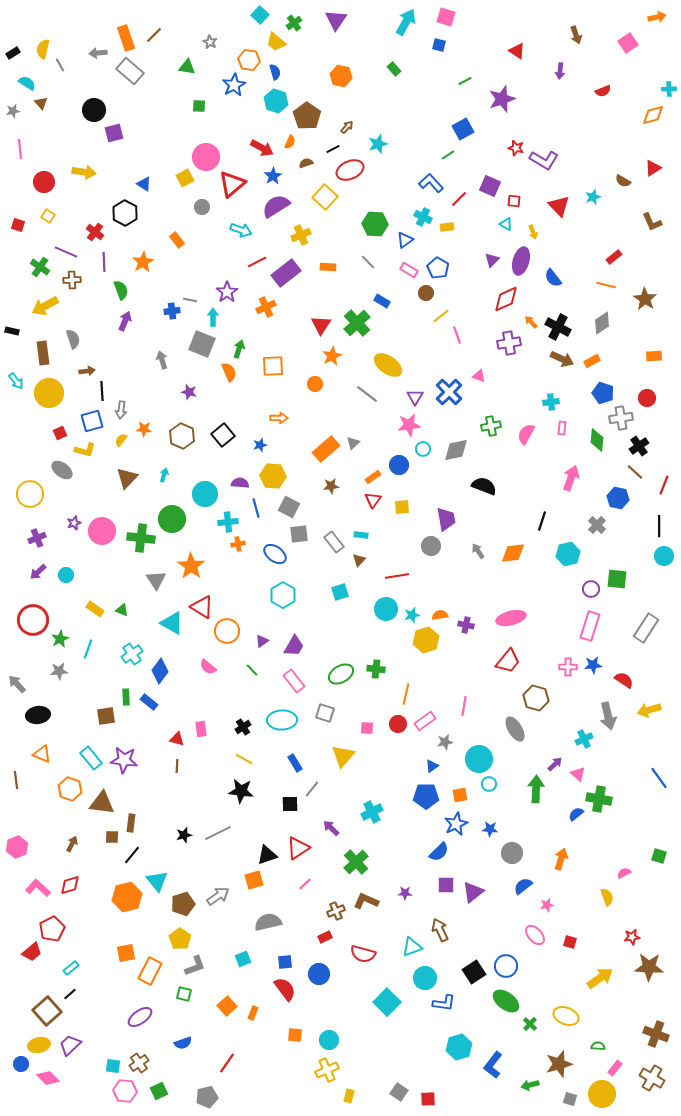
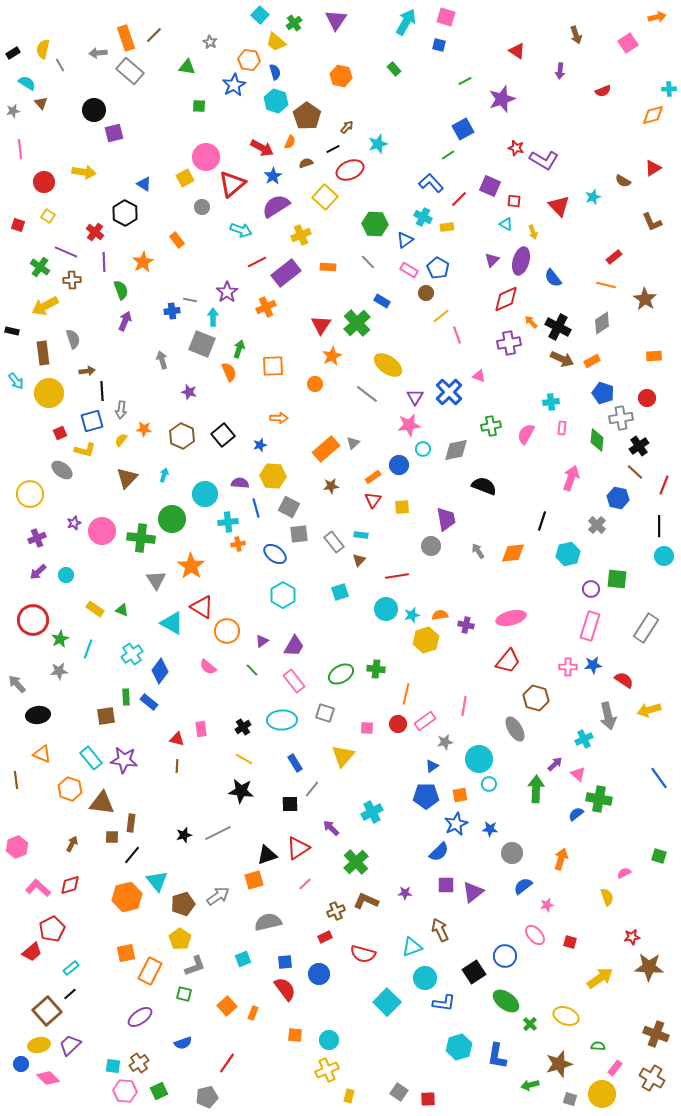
blue circle at (506, 966): moved 1 px left, 10 px up
blue L-shape at (493, 1065): moved 4 px right, 9 px up; rotated 28 degrees counterclockwise
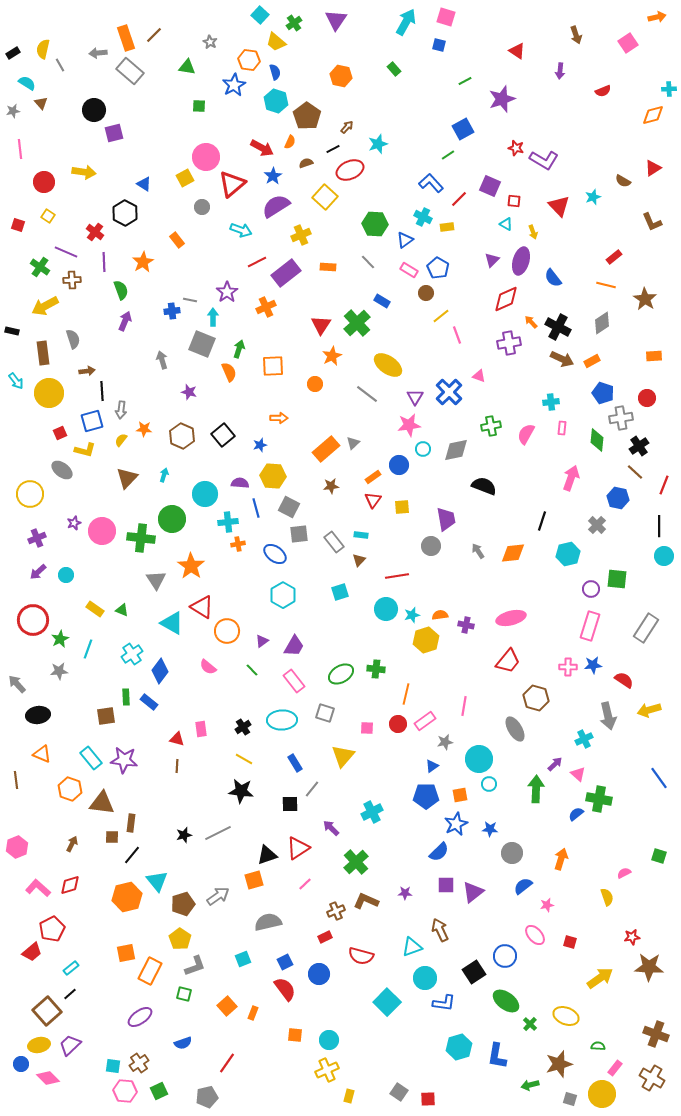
red semicircle at (363, 954): moved 2 px left, 2 px down
blue square at (285, 962): rotated 21 degrees counterclockwise
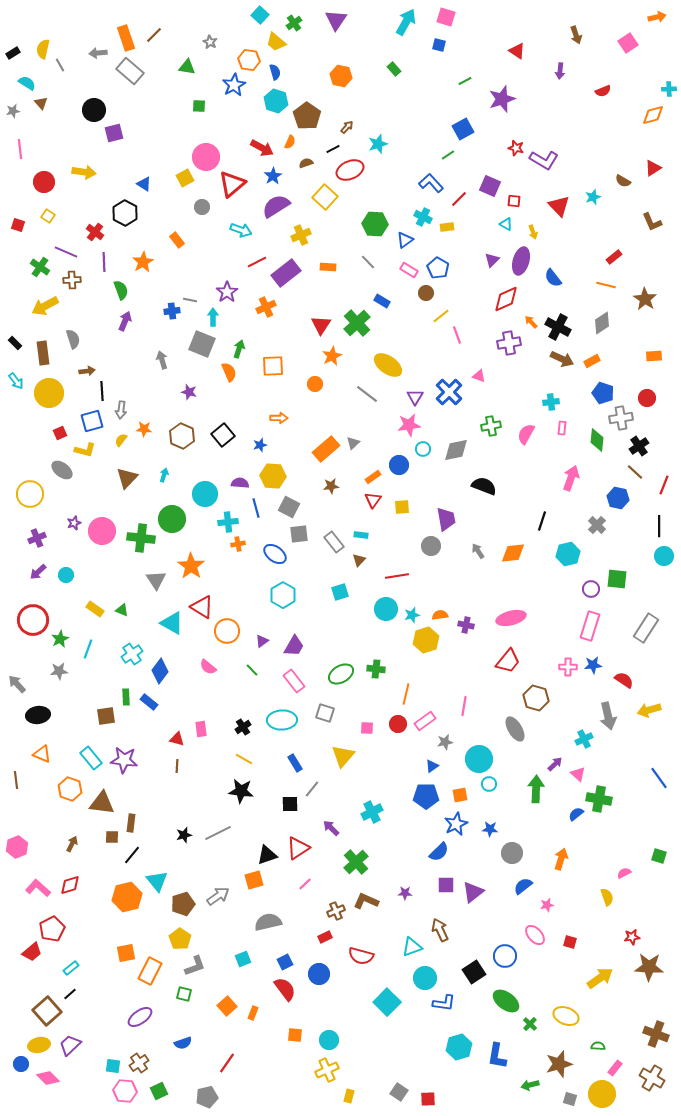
black rectangle at (12, 331): moved 3 px right, 12 px down; rotated 32 degrees clockwise
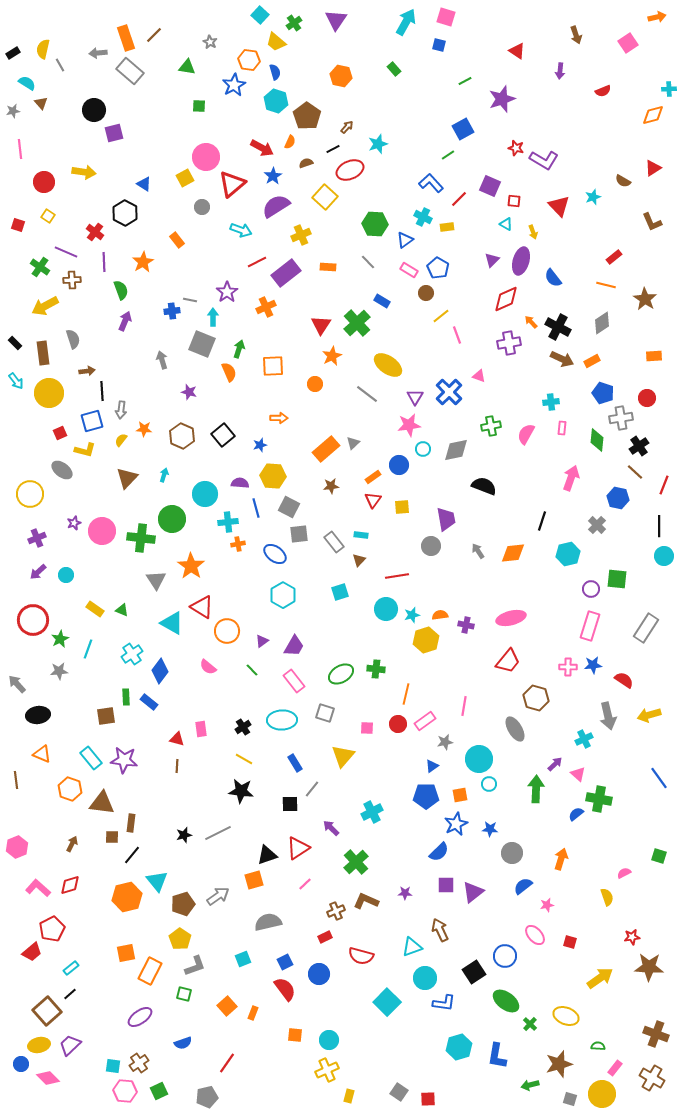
yellow arrow at (649, 710): moved 5 px down
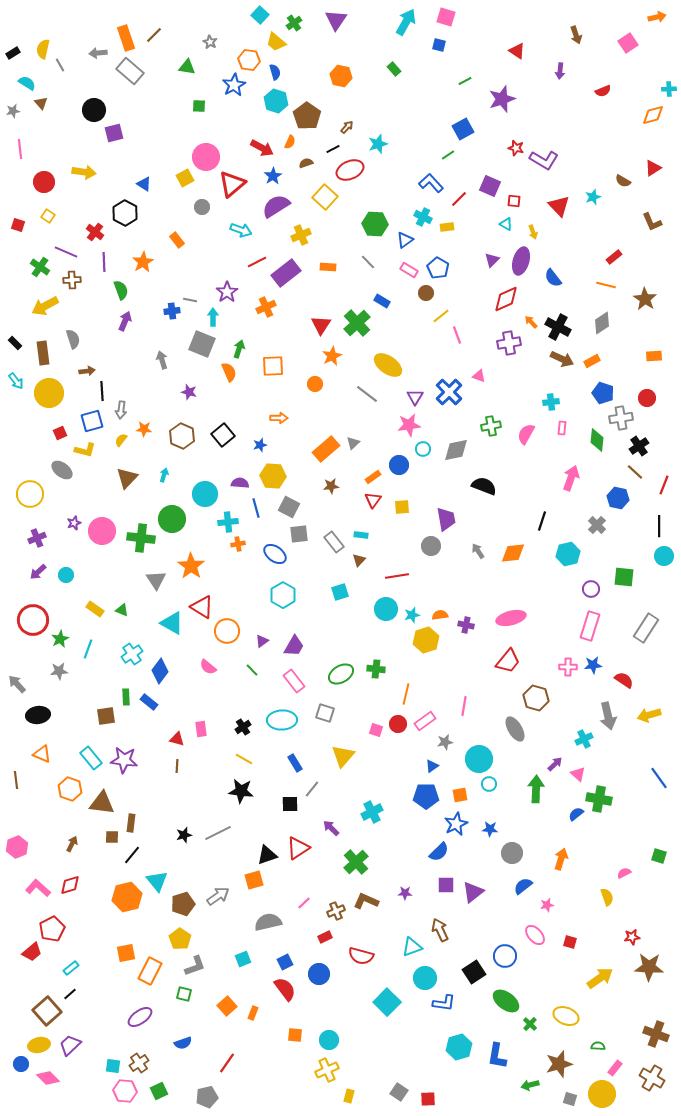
green square at (617, 579): moved 7 px right, 2 px up
pink square at (367, 728): moved 9 px right, 2 px down; rotated 16 degrees clockwise
pink line at (305, 884): moved 1 px left, 19 px down
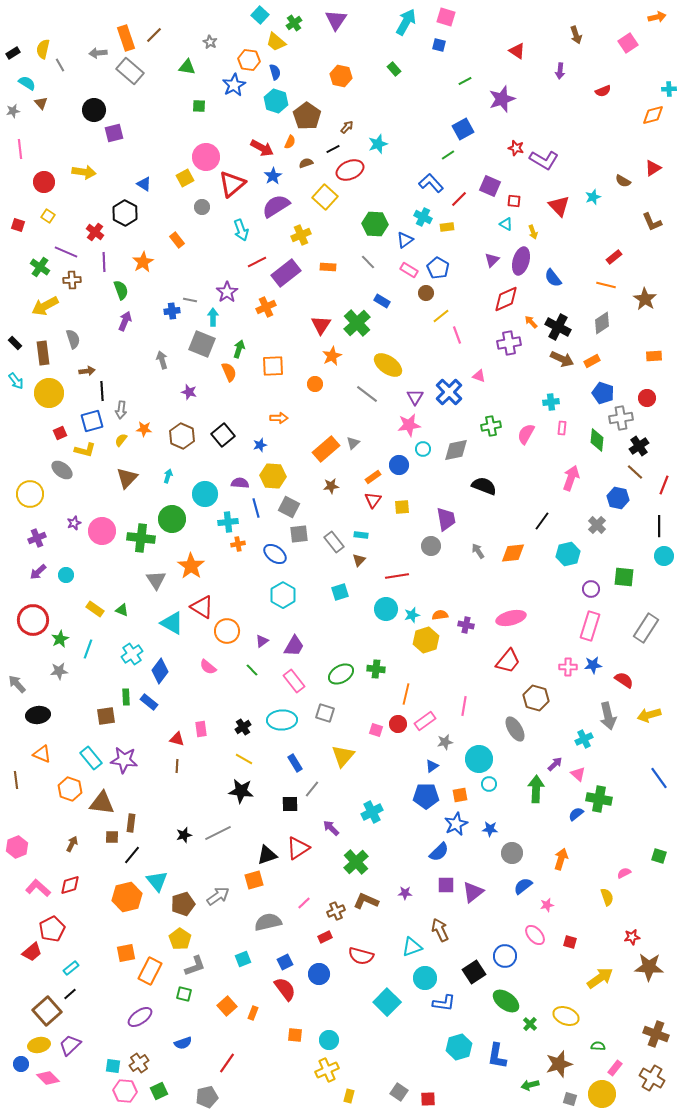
cyan arrow at (241, 230): rotated 50 degrees clockwise
cyan arrow at (164, 475): moved 4 px right, 1 px down
black line at (542, 521): rotated 18 degrees clockwise
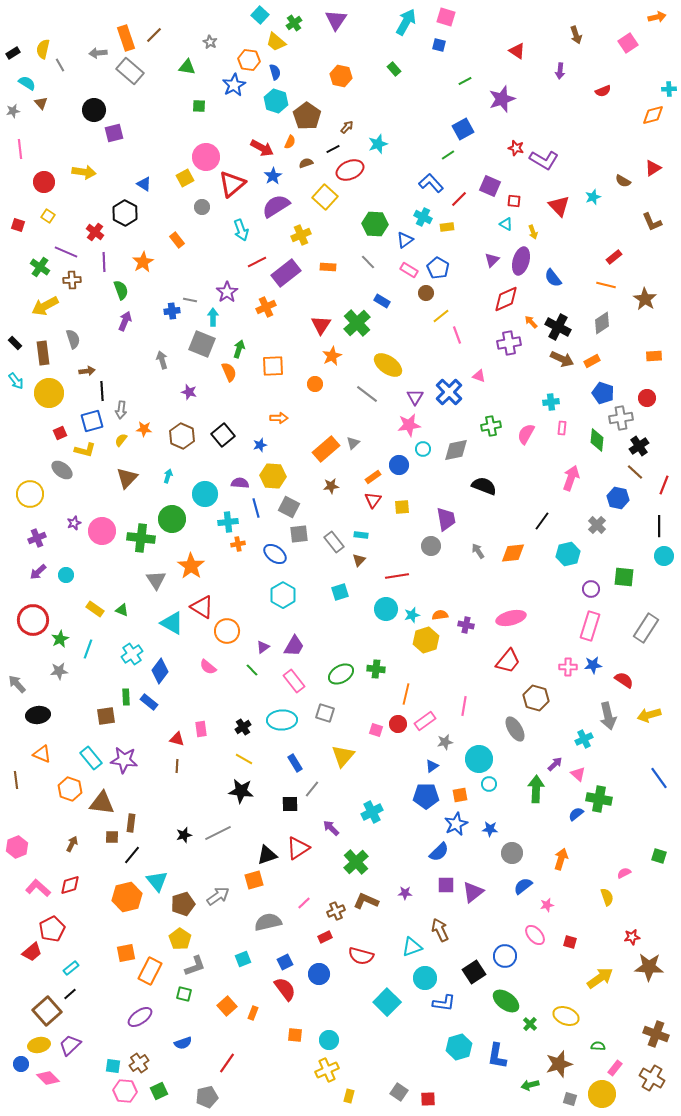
purple triangle at (262, 641): moved 1 px right, 6 px down
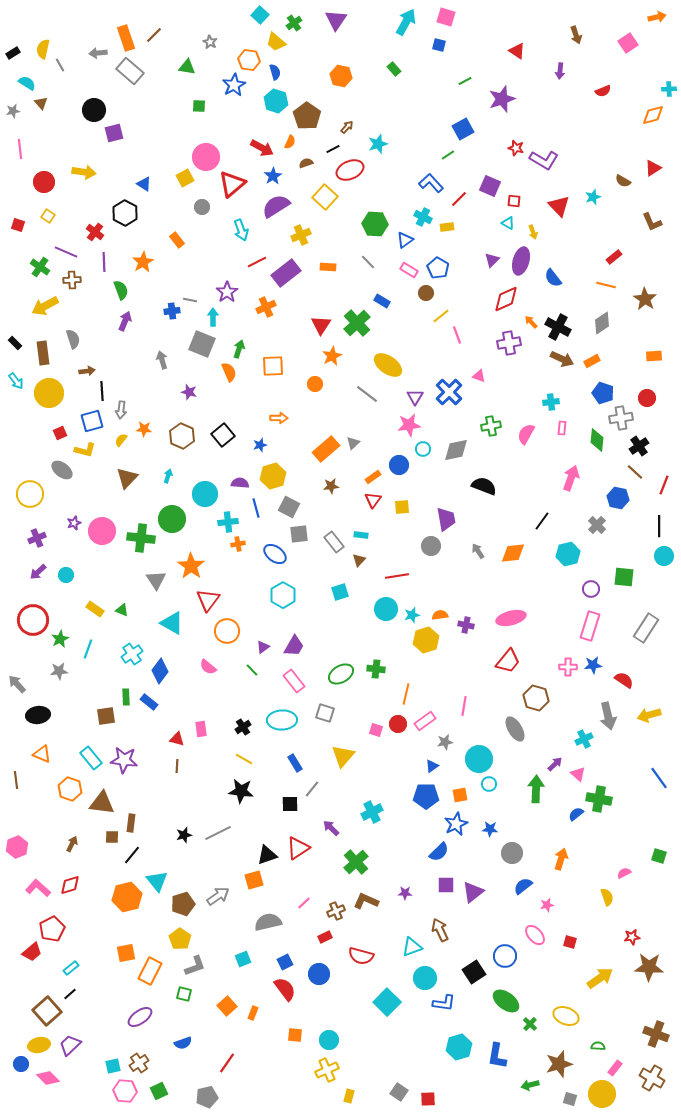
cyan triangle at (506, 224): moved 2 px right, 1 px up
yellow hexagon at (273, 476): rotated 20 degrees counterclockwise
red triangle at (202, 607): moved 6 px right, 7 px up; rotated 35 degrees clockwise
cyan square at (113, 1066): rotated 21 degrees counterclockwise
